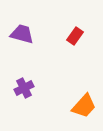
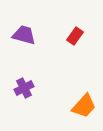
purple trapezoid: moved 2 px right, 1 px down
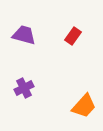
red rectangle: moved 2 px left
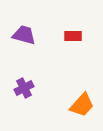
red rectangle: rotated 54 degrees clockwise
orange trapezoid: moved 2 px left, 1 px up
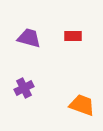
purple trapezoid: moved 5 px right, 3 px down
orange trapezoid: rotated 112 degrees counterclockwise
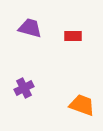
purple trapezoid: moved 1 px right, 10 px up
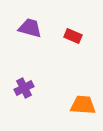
red rectangle: rotated 24 degrees clockwise
orange trapezoid: moved 1 px right; rotated 16 degrees counterclockwise
